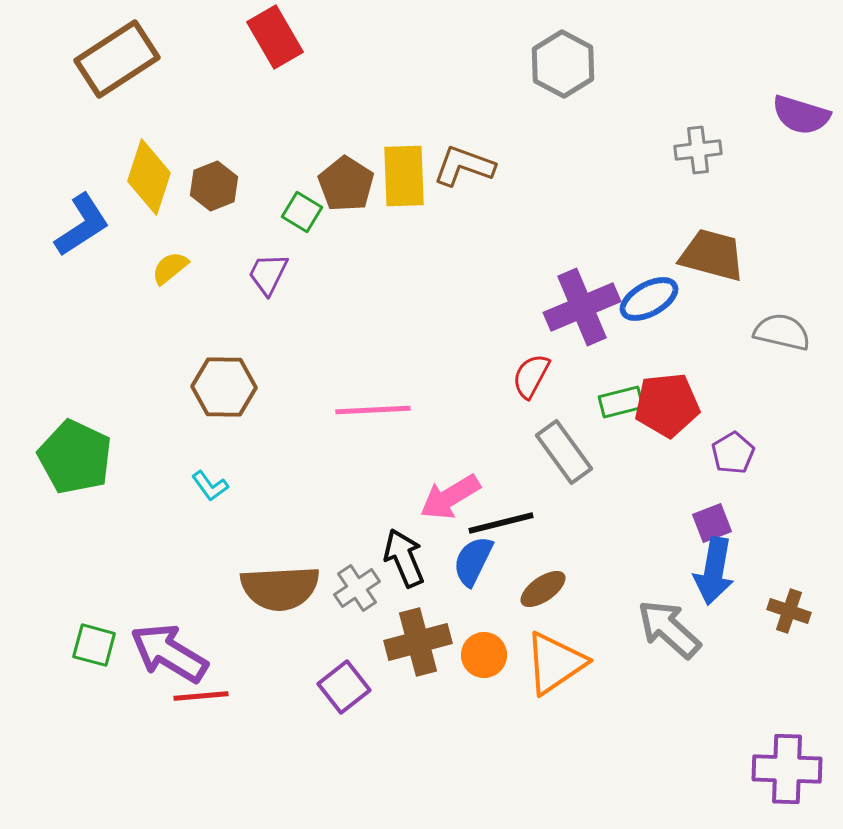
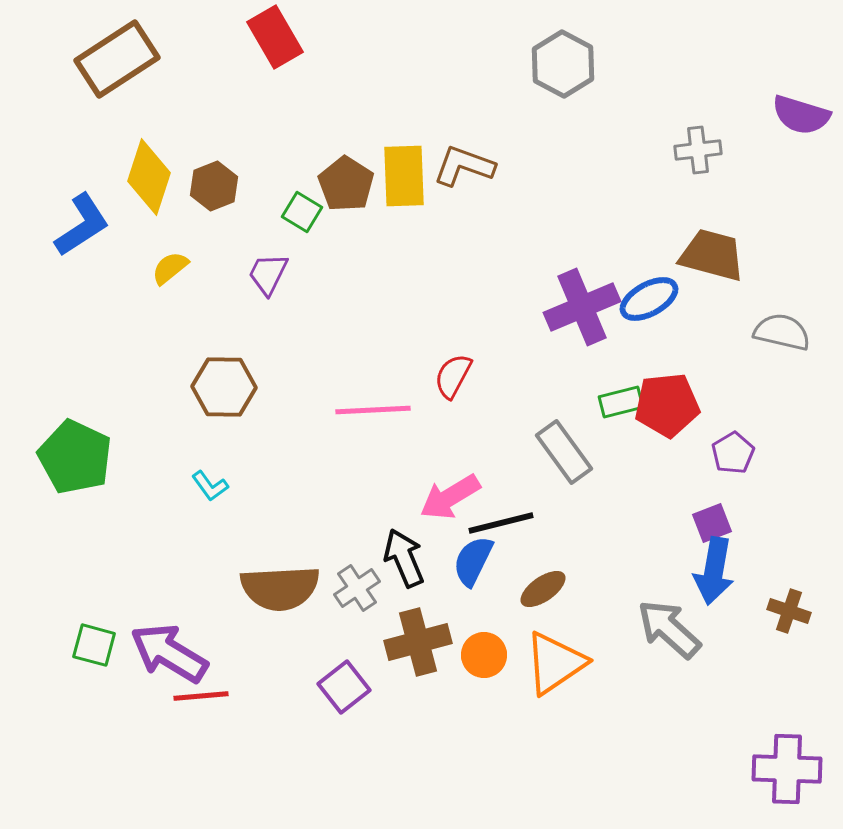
red semicircle at (531, 376): moved 78 px left
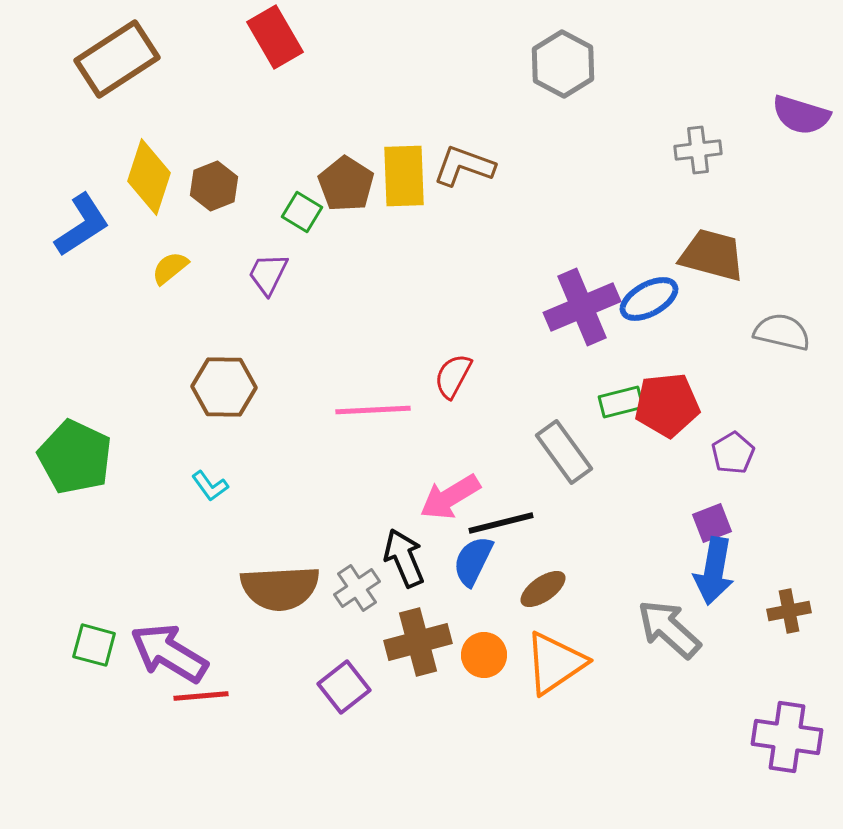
brown cross at (789, 611): rotated 30 degrees counterclockwise
purple cross at (787, 769): moved 32 px up; rotated 6 degrees clockwise
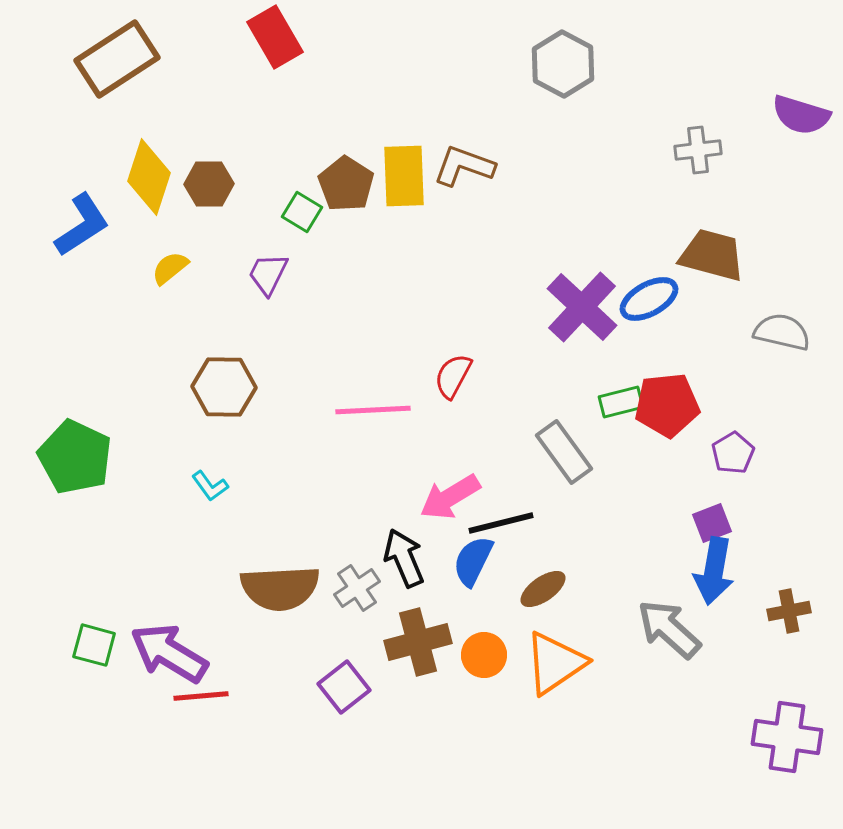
brown hexagon at (214, 186): moved 5 px left, 2 px up; rotated 21 degrees clockwise
purple cross at (582, 307): rotated 24 degrees counterclockwise
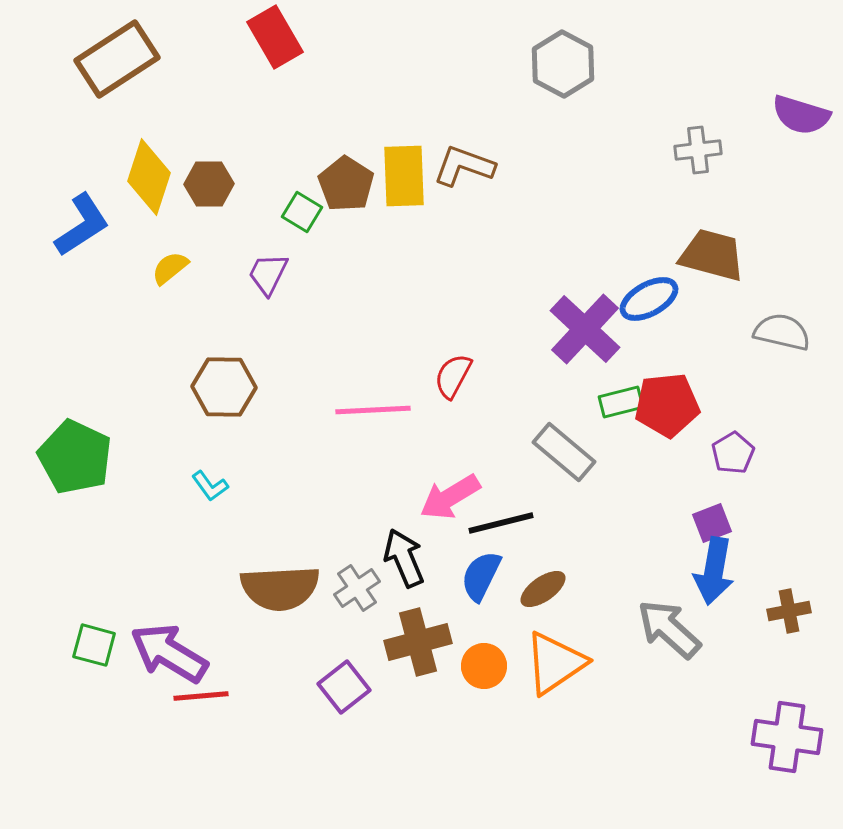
purple cross at (582, 307): moved 3 px right, 22 px down
gray rectangle at (564, 452): rotated 14 degrees counterclockwise
blue semicircle at (473, 561): moved 8 px right, 15 px down
orange circle at (484, 655): moved 11 px down
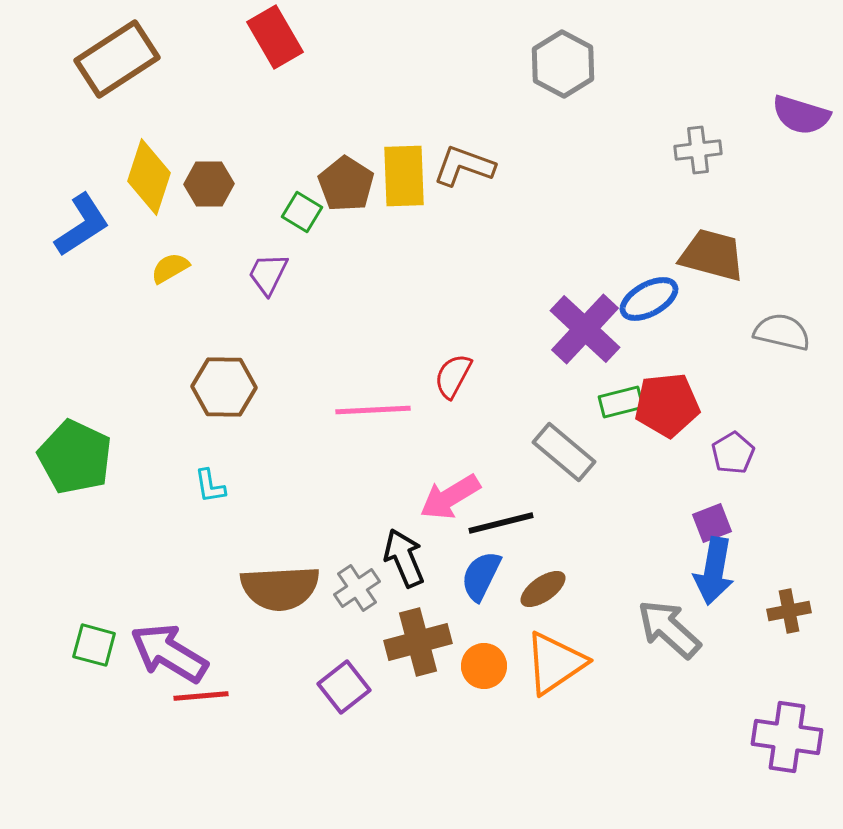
yellow semicircle at (170, 268): rotated 9 degrees clockwise
cyan L-shape at (210, 486): rotated 27 degrees clockwise
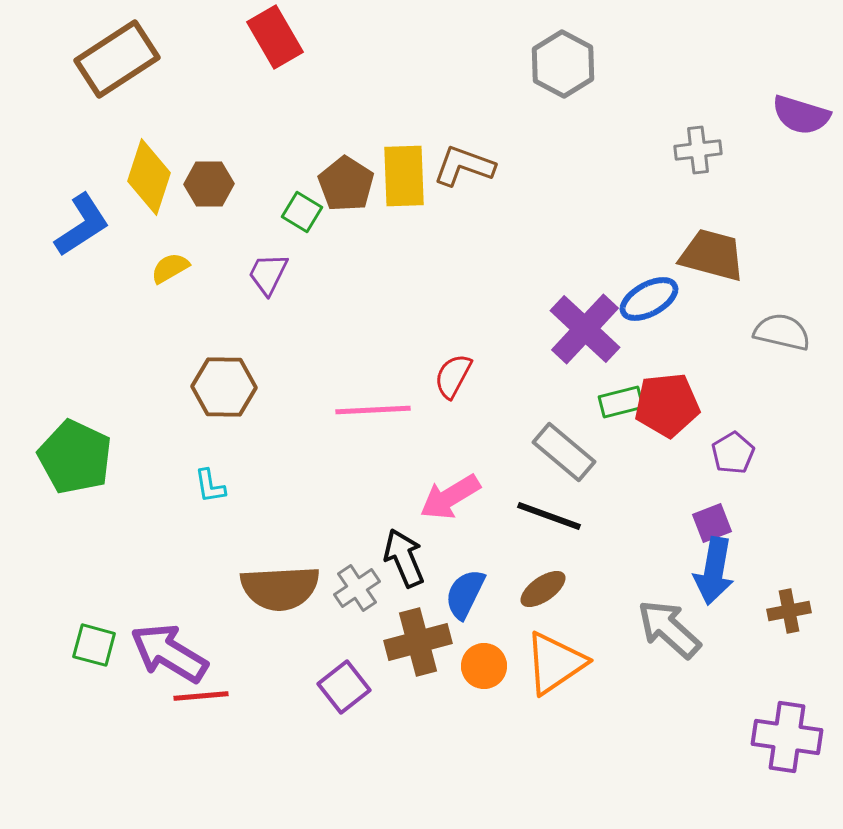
black line at (501, 523): moved 48 px right, 7 px up; rotated 34 degrees clockwise
blue semicircle at (481, 576): moved 16 px left, 18 px down
